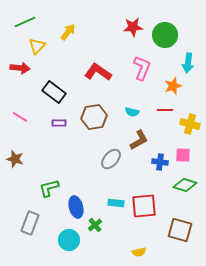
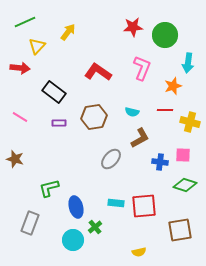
yellow cross: moved 2 px up
brown L-shape: moved 1 px right, 2 px up
green cross: moved 2 px down
brown square: rotated 25 degrees counterclockwise
cyan circle: moved 4 px right
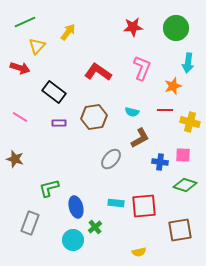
green circle: moved 11 px right, 7 px up
red arrow: rotated 12 degrees clockwise
